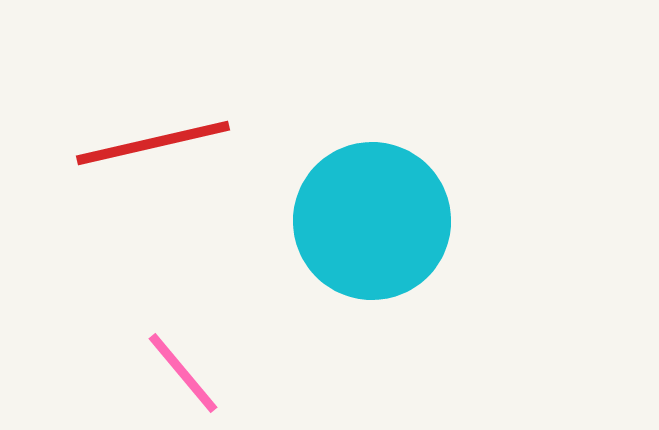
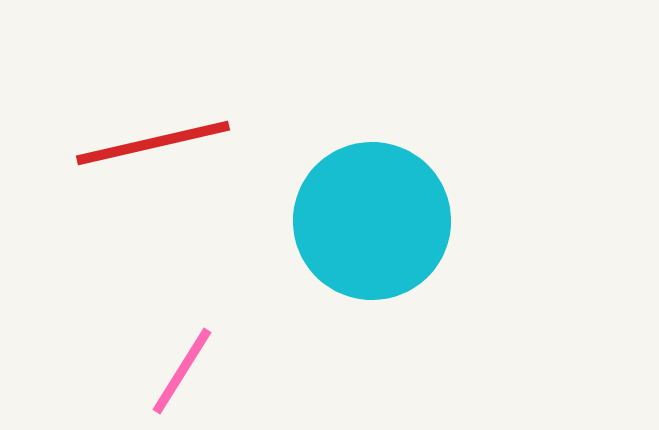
pink line: moved 1 px left, 2 px up; rotated 72 degrees clockwise
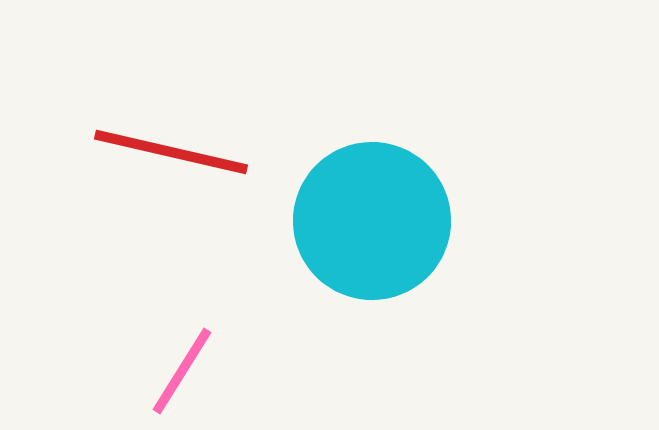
red line: moved 18 px right, 9 px down; rotated 26 degrees clockwise
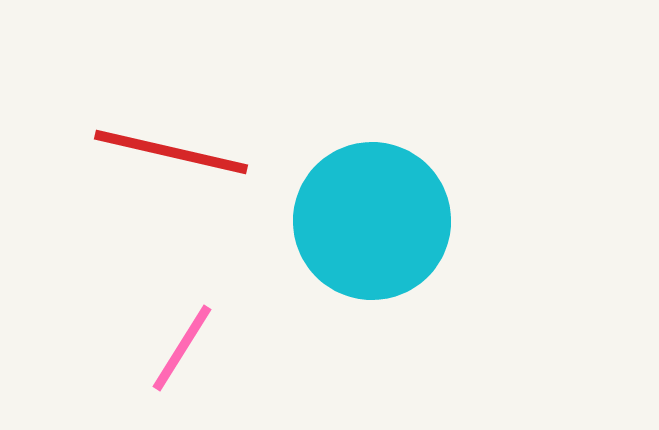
pink line: moved 23 px up
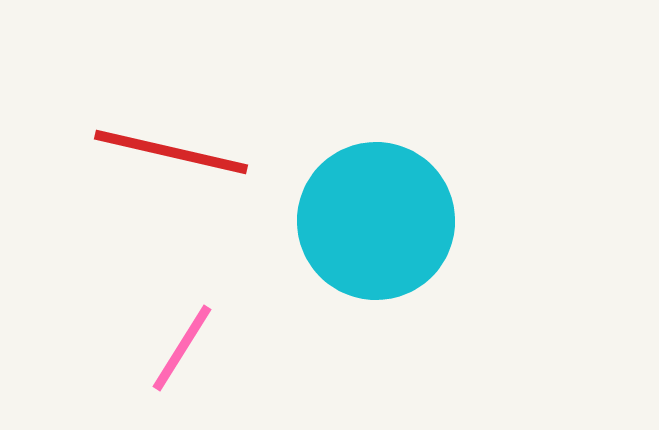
cyan circle: moved 4 px right
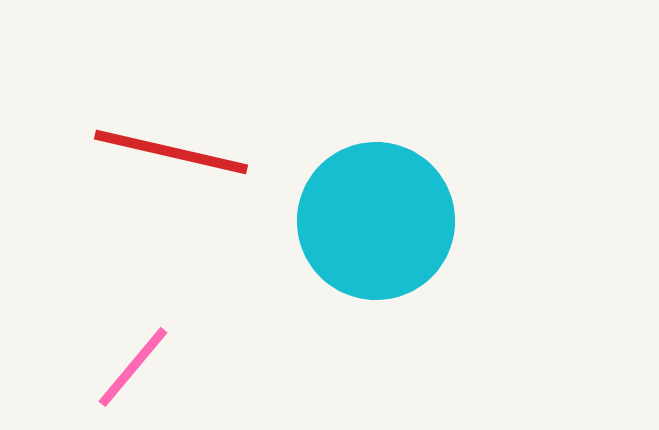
pink line: moved 49 px left, 19 px down; rotated 8 degrees clockwise
